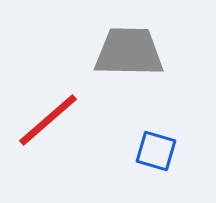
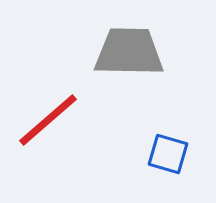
blue square: moved 12 px right, 3 px down
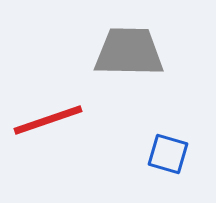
red line: rotated 22 degrees clockwise
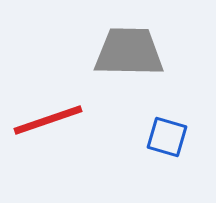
blue square: moved 1 px left, 17 px up
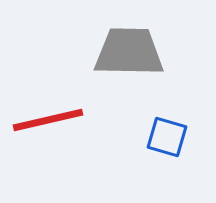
red line: rotated 6 degrees clockwise
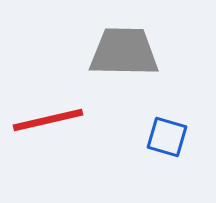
gray trapezoid: moved 5 px left
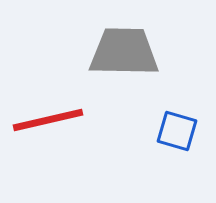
blue square: moved 10 px right, 6 px up
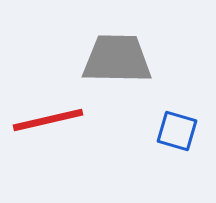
gray trapezoid: moved 7 px left, 7 px down
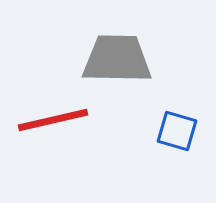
red line: moved 5 px right
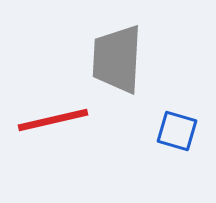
gray trapezoid: rotated 88 degrees counterclockwise
